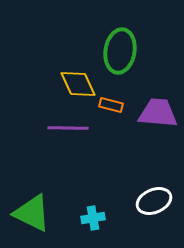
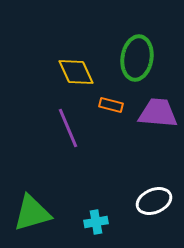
green ellipse: moved 17 px right, 7 px down
yellow diamond: moved 2 px left, 12 px up
purple line: rotated 66 degrees clockwise
green triangle: rotated 42 degrees counterclockwise
cyan cross: moved 3 px right, 4 px down
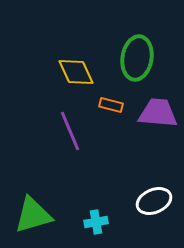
purple line: moved 2 px right, 3 px down
green triangle: moved 1 px right, 2 px down
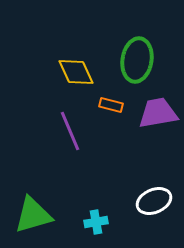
green ellipse: moved 2 px down
purple trapezoid: rotated 15 degrees counterclockwise
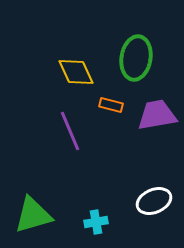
green ellipse: moved 1 px left, 2 px up
purple trapezoid: moved 1 px left, 2 px down
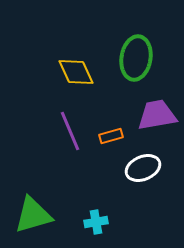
orange rectangle: moved 31 px down; rotated 30 degrees counterclockwise
white ellipse: moved 11 px left, 33 px up
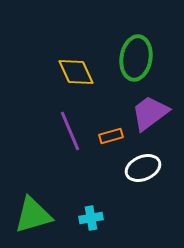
purple trapezoid: moved 7 px left, 2 px up; rotated 27 degrees counterclockwise
cyan cross: moved 5 px left, 4 px up
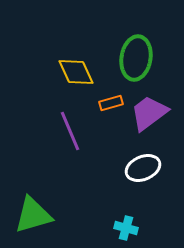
purple trapezoid: moved 1 px left
orange rectangle: moved 33 px up
cyan cross: moved 35 px right, 10 px down; rotated 25 degrees clockwise
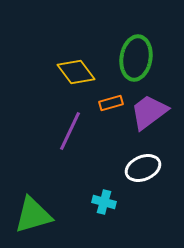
yellow diamond: rotated 12 degrees counterclockwise
purple trapezoid: moved 1 px up
purple line: rotated 48 degrees clockwise
cyan cross: moved 22 px left, 26 px up
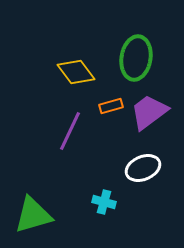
orange rectangle: moved 3 px down
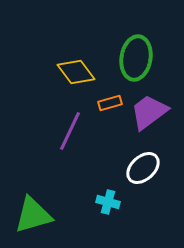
orange rectangle: moved 1 px left, 3 px up
white ellipse: rotated 20 degrees counterclockwise
cyan cross: moved 4 px right
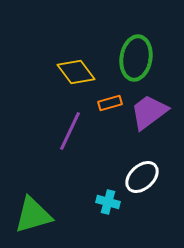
white ellipse: moved 1 px left, 9 px down
